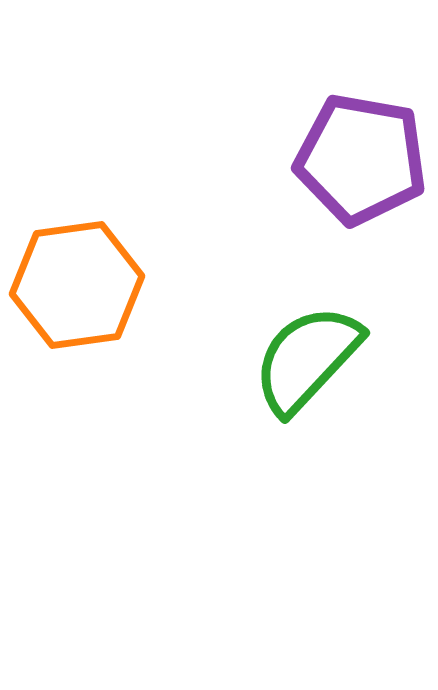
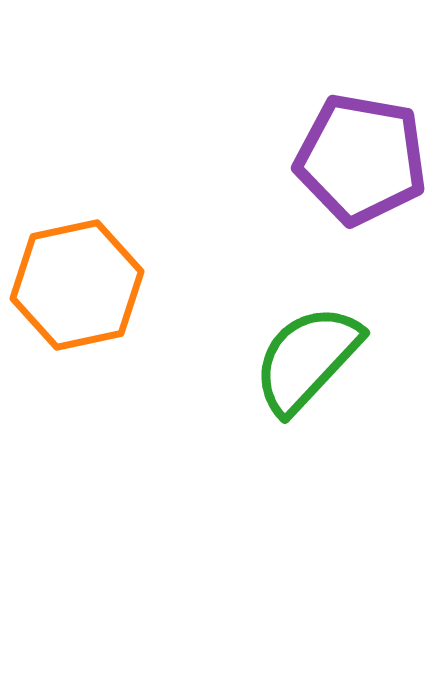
orange hexagon: rotated 4 degrees counterclockwise
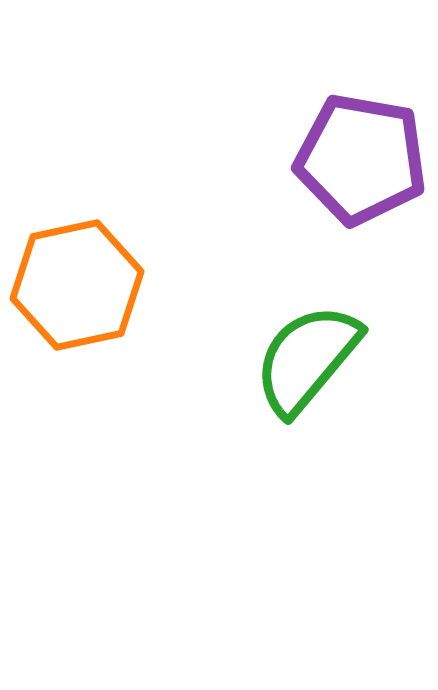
green semicircle: rotated 3 degrees counterclockwise
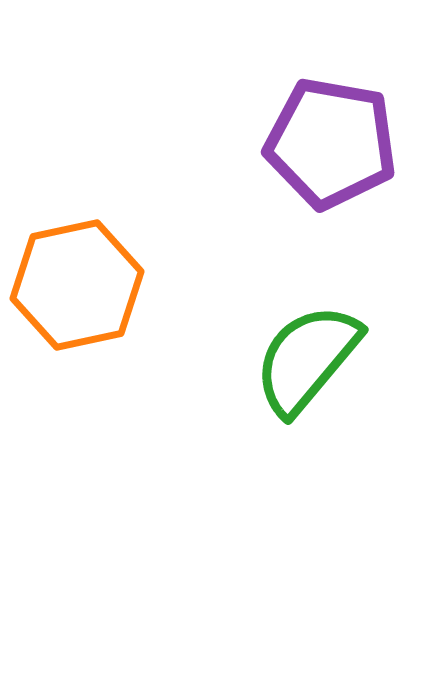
purple pentagon: moved 30 px left, 16 px up
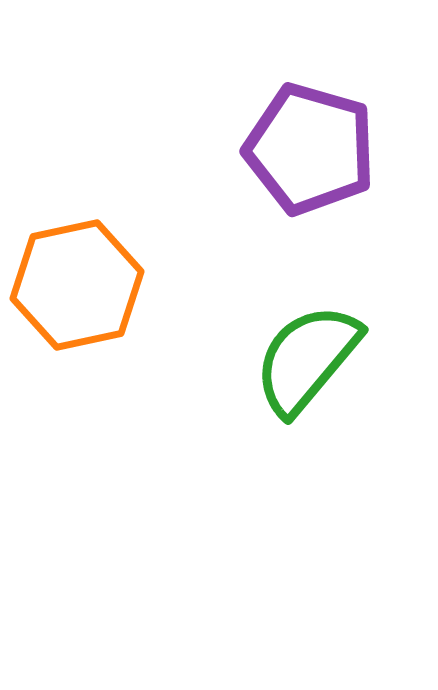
purple pentagon: moved 21 px left, 6 px down; rotated 6 degrees clockwise
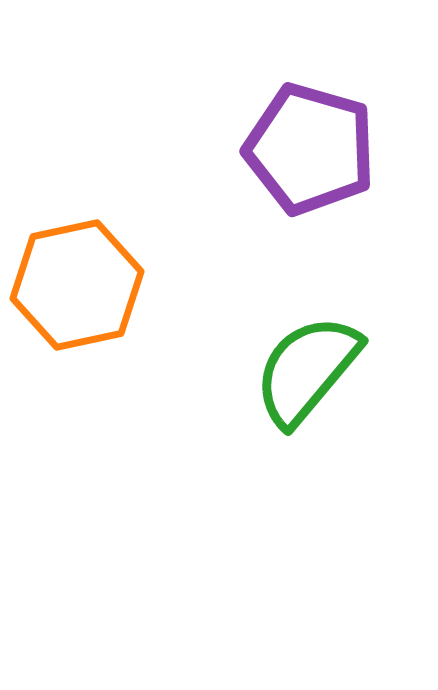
green semicircle: moved 11 px down
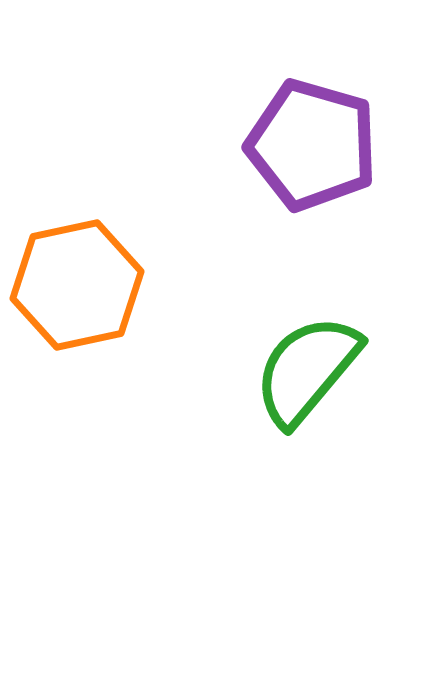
purple pentagon: moved 2 px right, 4 px up
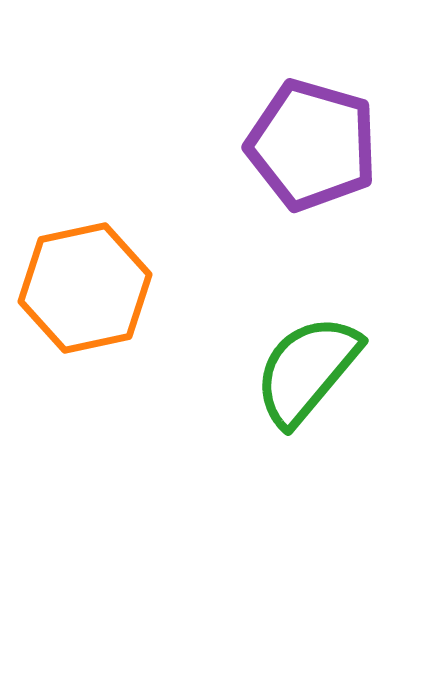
orange hexagon: moved 8 px right, 3 px down
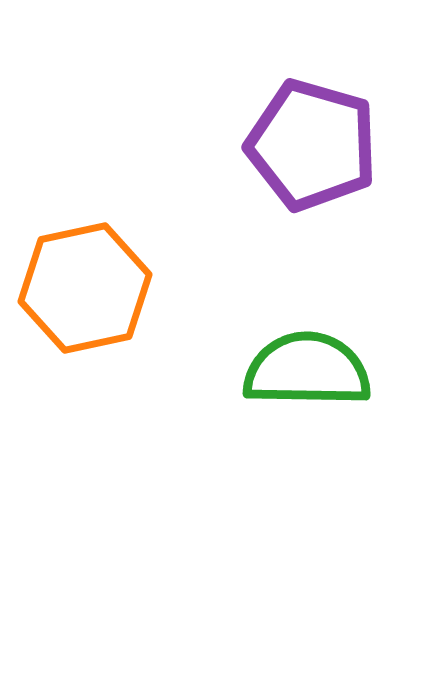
green semicircle: rotated 51 degrees clockwise
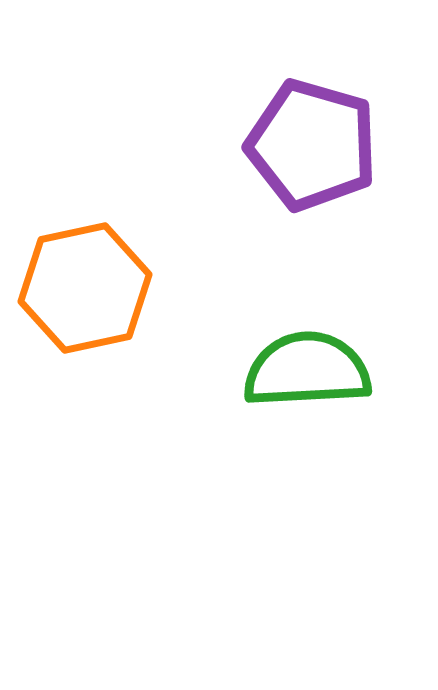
green semicircle: rotated 4 degrees counterclockwise
